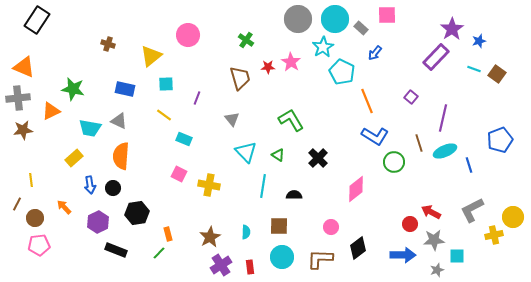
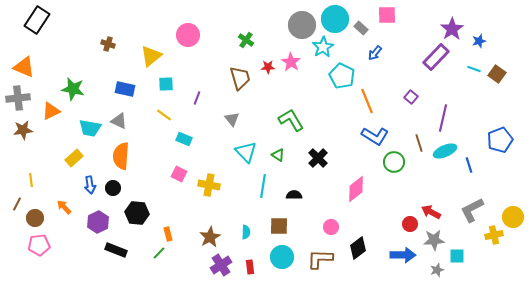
gray circle at (298, 19): moved 4 px right, 6 px down
cyan pentagon at (342, 72): moved 4 px down
black hexagon at (137, 213): rotated 15 degrees clockwise
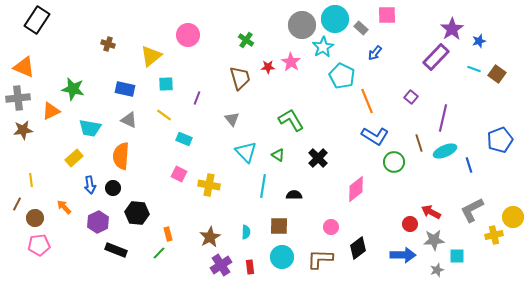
gray triangle at (119, 121): moved 10 px right, 1 px up
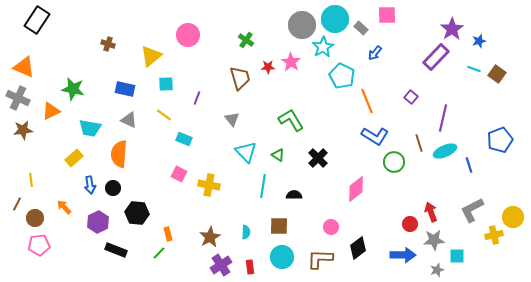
gray cross at (18, 98): rotated 30 degrees clockwise
orange semicircle at (121, 156): moved 2 px left, 2 px up
red arrow at (431, 212): rotated 42 degrees clockwise
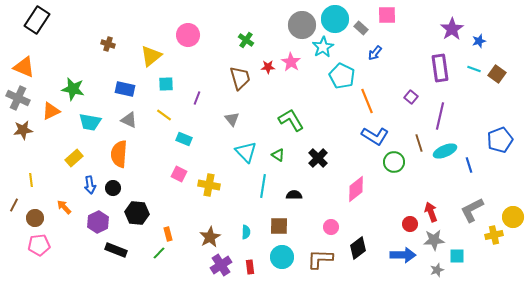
purple rectangle at (436, 57): moved 4 px right, 11 px down; rotated 52 degrees counterclockwise
purple line at (443, 118): moved 3 px left, 2 px up
cyan trapezoid at (90, 128): moved 6 px up
brown line at (17, 204): moved 3 px left, 1 px down
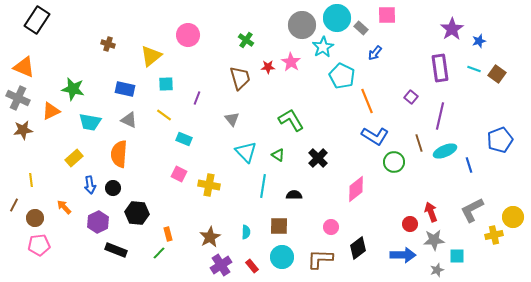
cyan circle at (335, 19): moved 2 px right, 1 px up
red rectangle at (250, 267): moved 2 px right, 1 px up; rotated 32 degrees counterclockwise
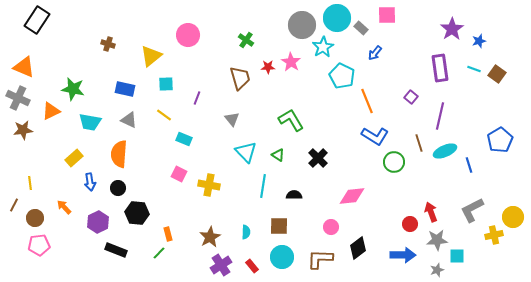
blue pentagon at (500, 140): rotated 10 degrees counterclockwise
yellow line at (31, 180): moved 1 px left, 3 px down
blue arrow at (90, 185): moved 3 px up
black circle at (113, 188): moved 5 px right
pink diamond at (356, 189): moved 4 px left, 7 px down; rotated 32 degrees clockwise
gray star at (434, 240): moved 3 px right
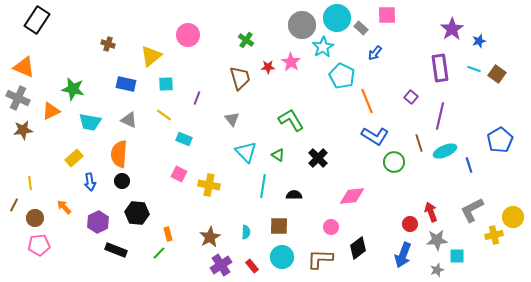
blue rectangle at (125, 89): moved 1 px right, 5 px up
black circle at (118, 188): moved 4 px right, 7 px up
blue arrow at (403, 255): rotated 110 degrees clockwise
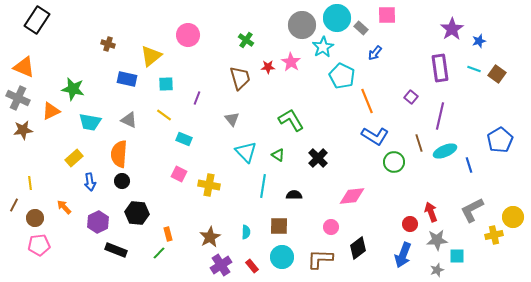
blue rectangle at (126, 84): moved 1 px right, 5 px up
